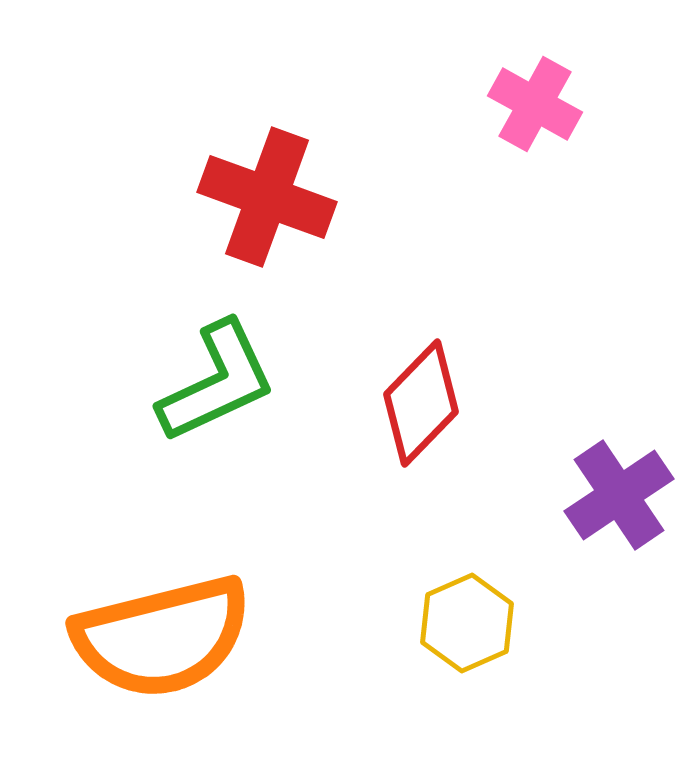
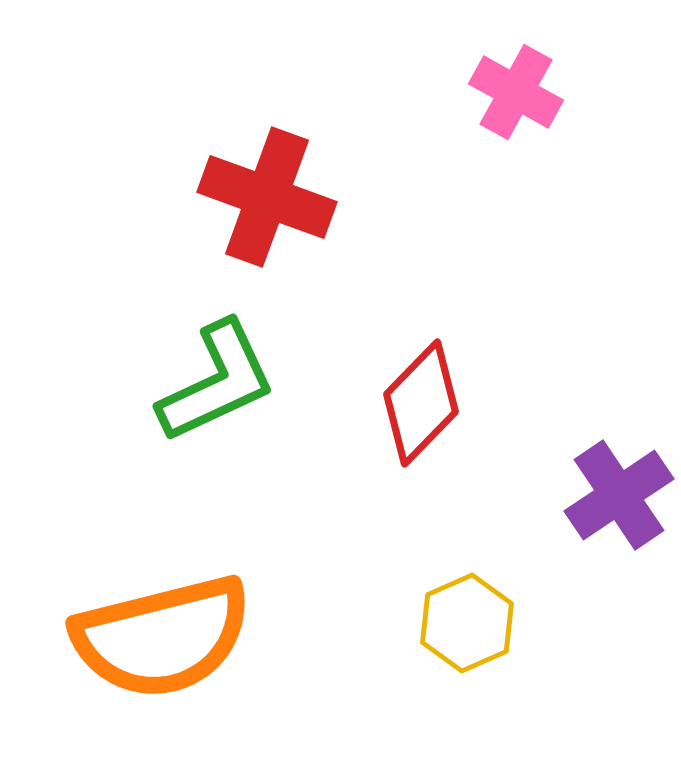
pink cross: moved 19 px left, 12 px up
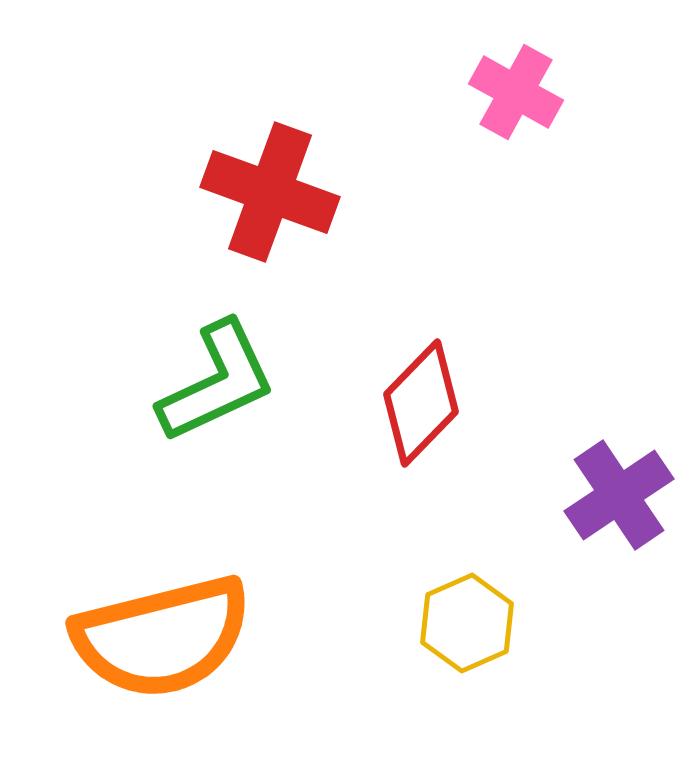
red cross: moved 3 px right, 5 px up
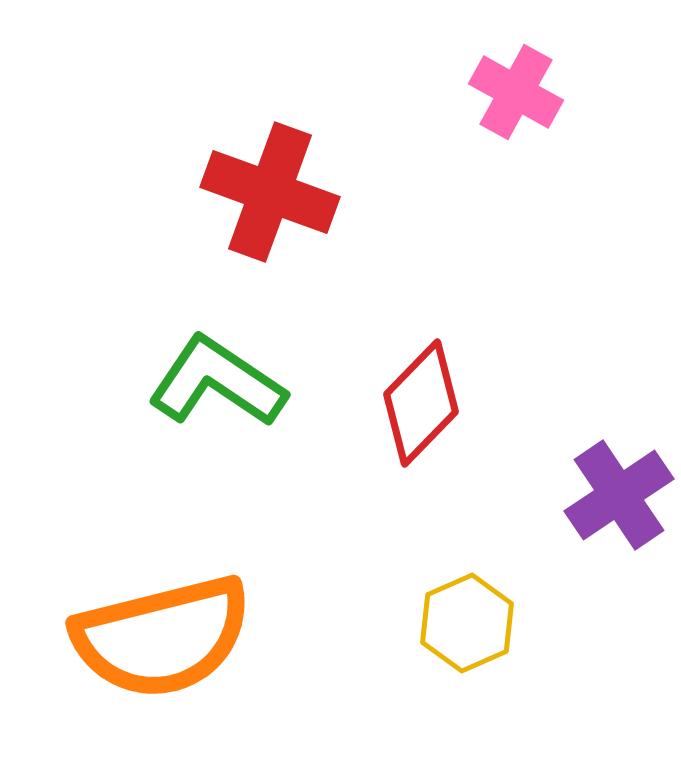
green L-shape: rotated 121 degrees counterclockwise
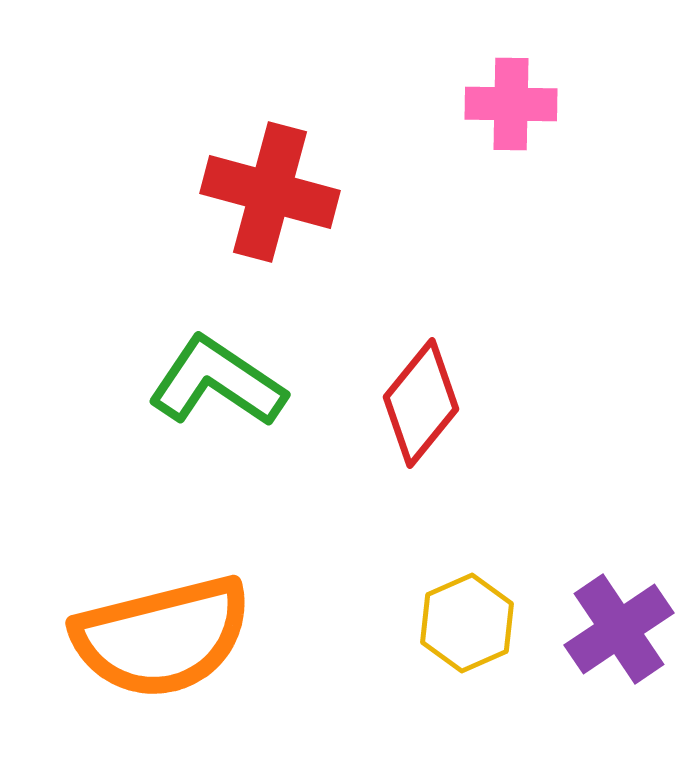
pink cross: moved 5 px left, 12 px down; rotated 28 degrees counterclockwise
red cross: rotated 5 degrees counterclockwise
red diamond: rotated 5 degrees counterclockwise
purple cross: moved 134 px down
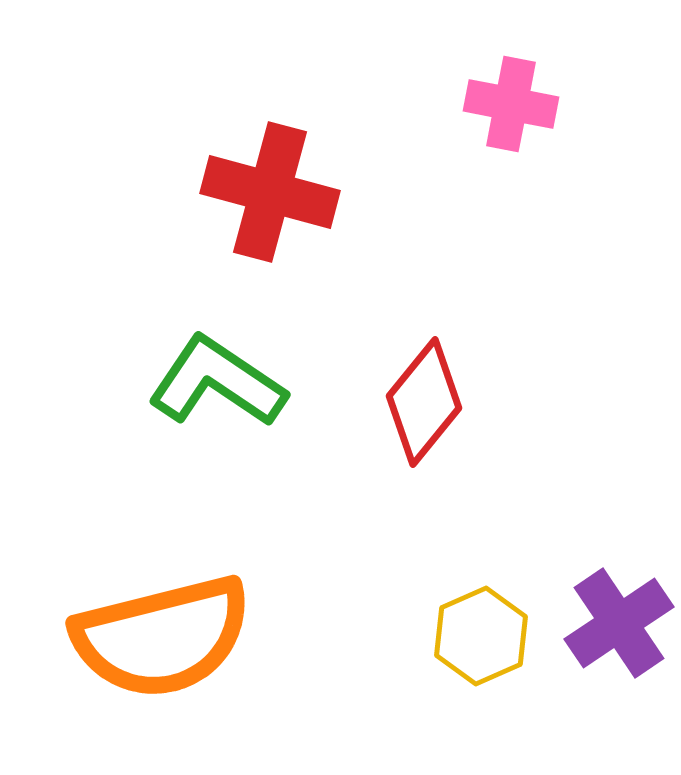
pink cross: rotated 10 degrees clockwise
red diamond: moved 3 px right, 1 px up
yellow hexagon: moved 14 px right, 13 px down
purple cross: moved 6 px up
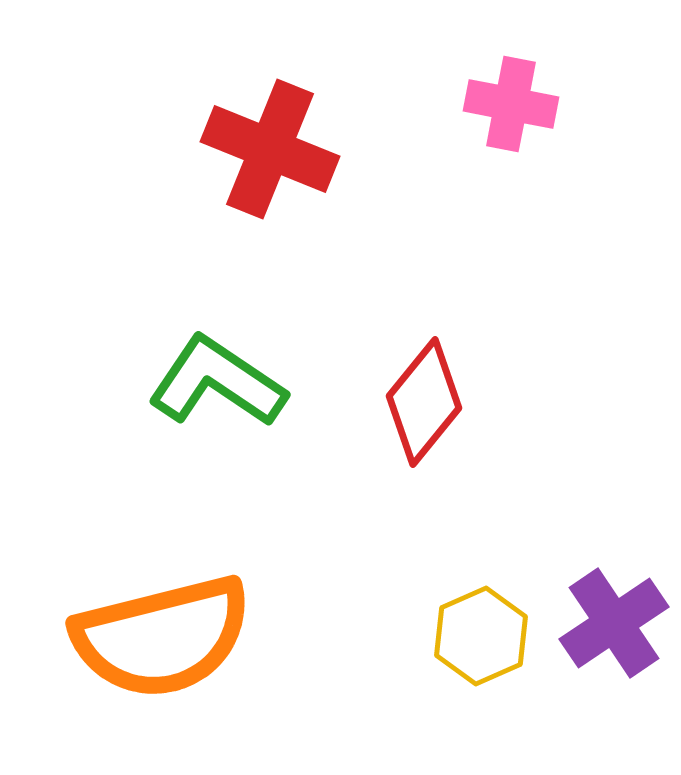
red cross: moved 43 px up; rotated 7 degrees clockwise
purple cross: moved 5 px left
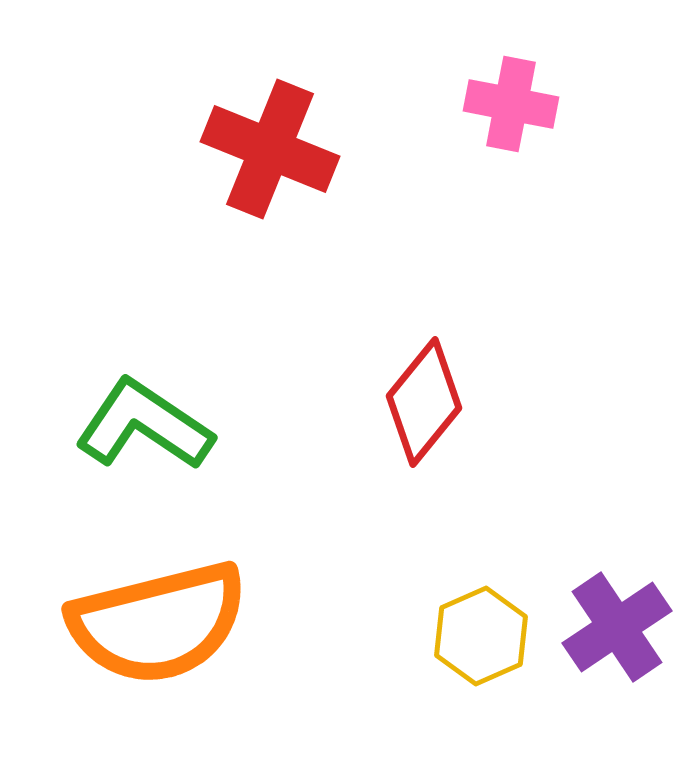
green L-shape: moved 73 px left, 43 px down
purple cross: moved 3 px right, 4 px down
orange semicircle: moved 4 px left, 14 px up
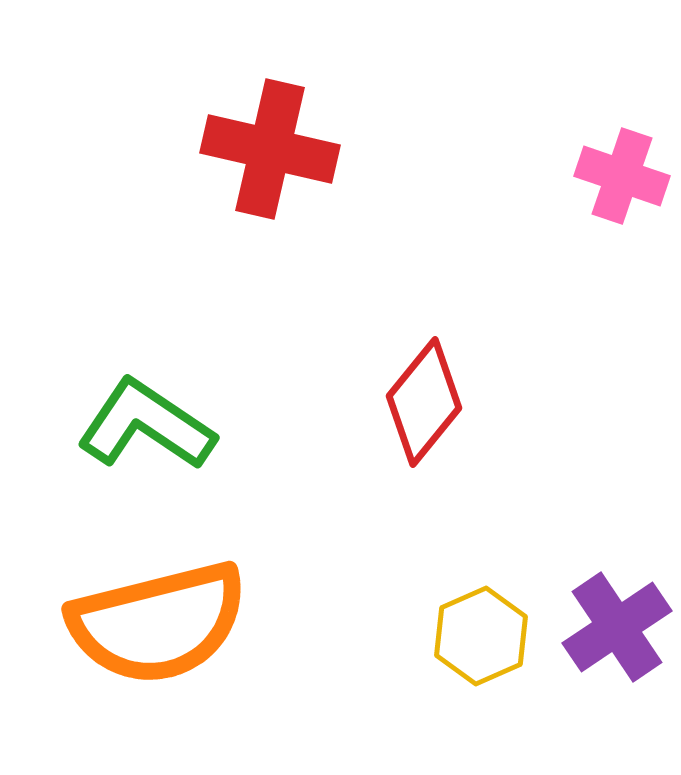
pink cross: moved 111 px right, 72 px down; rotated 8 degrees clockwise
red cross: rotated 9 degrees counterclockwise
green L-shape: moved 2 px right
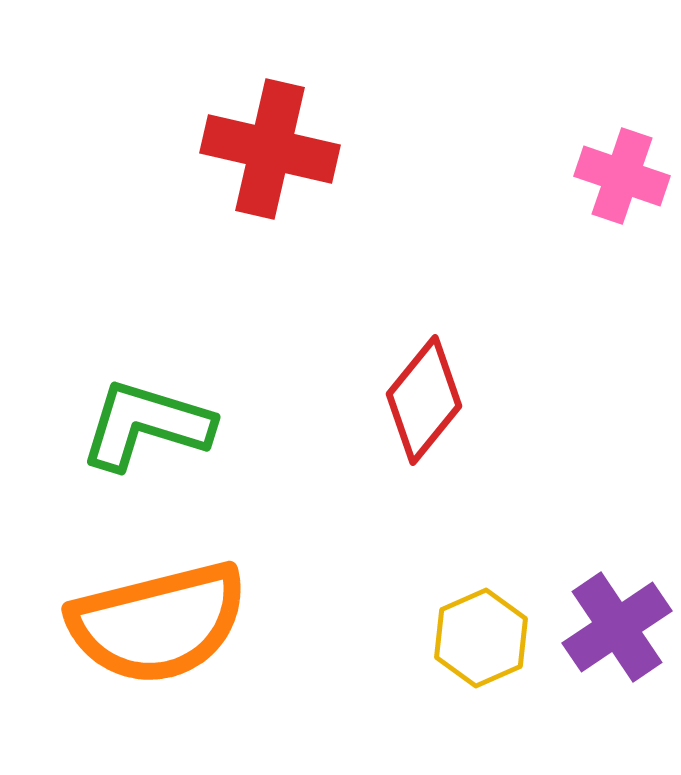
red diamond: moved 2 px up
green L-shape: rotated 17 degrees counterclockwise
yellow hexagon: moved 2 px down
